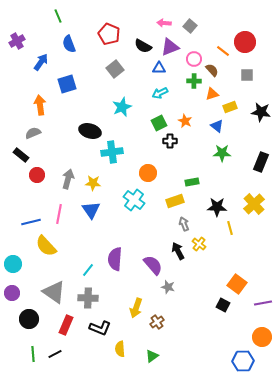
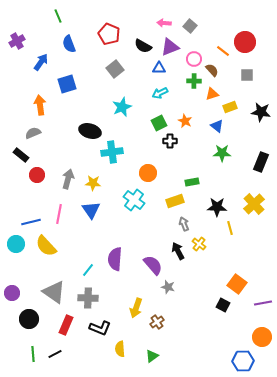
cyan circle at (13, 264): moved 3 px right, 20 px up
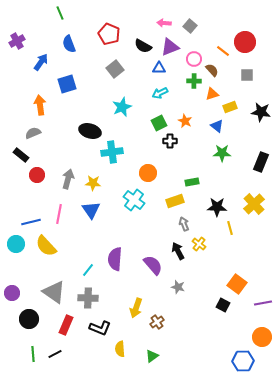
green line at (58, 16): moved 2 px right, 3 px up
gray star at (168, 287): moved 10 px right
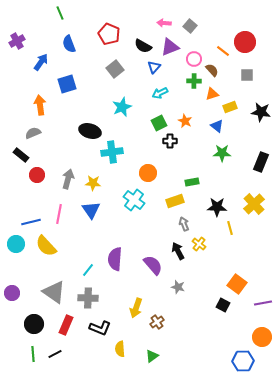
blue triangle at (159, 68): moved 5 px left, 1 px up; rotated 48 degrees counterclockwise
black circle at (29, 319): moved 5 px right, 5 px down
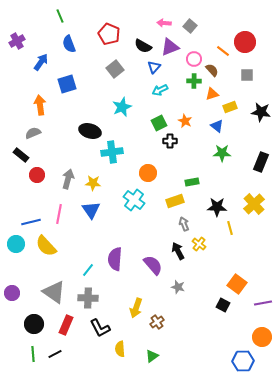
green line at (60, 13): moved 3 px down
cyan arrow at (160, 93): moved 3 px up
black L-shape at (100, 328): rotated 40 degrees clockwise
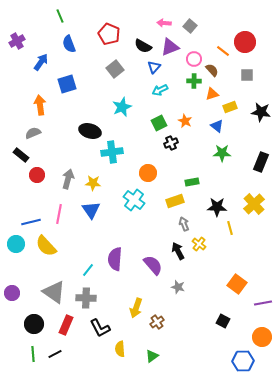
black cross at (170, 141): moved 1 px right, 2 px down; rotated 24 degrees counterclockwise
gray cross at (88, 298): moved 2 px left
black square at (223, 305): moved 16 px down
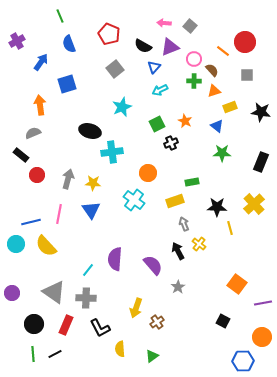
orange triangle at (212, 94): moved 2 px right, 3 px up
green square at (159, 123): moved 2 px left, 1 px down
gray star at (178, 287): rotated 24 degrees clockwise
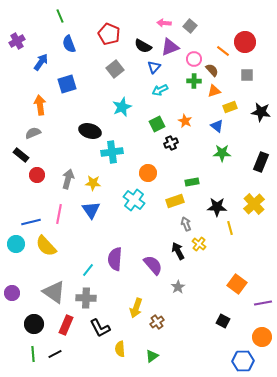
gray arrow at (184, 224): moved 2 px right
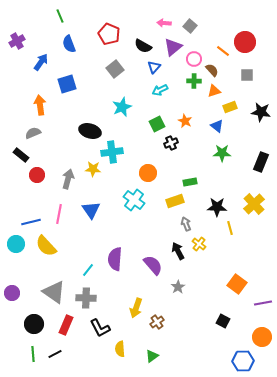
purple triangle at (170, 47): moved 3 px right; rotated 18 degrees counterclockwise
green rectangle at (192, 182): moved 2 px left
yellow star at (93, 183): moved 14 px up
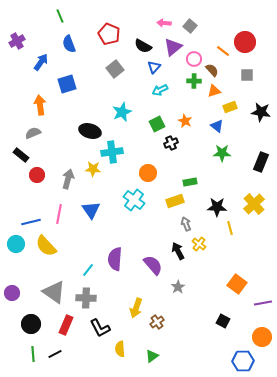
cyan star at (122, 107): moved 5 px down
black circle at (34, 324): moved 3 px left
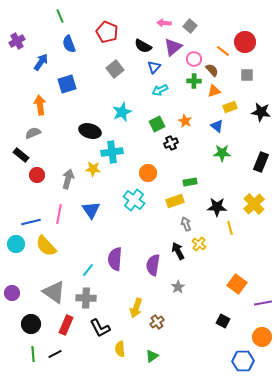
red pentagon at (109, 34): moved 2 px left, 2 px up
purple semicircle at (153, 265): rotated 130 degrees counterclockwise
